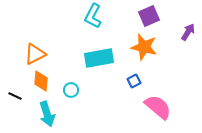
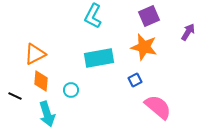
blue square: moved 1 px right, 1 px up
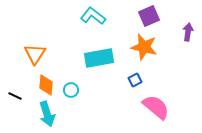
cyan L-shape: rotated 100 degrees clockwise
purple arrow: rotated 24 degrees counterclockwise
orange triangle: rotated 30 degrees counterclockwise
orange diamond: moved 5 px right, 4 px down
pink semicircle: moved 2 px left
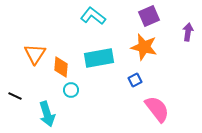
orange diamond: moved 15 px right, 18 px up
pink semicircle: moved 1 px right, 2 px down; rotated 12 degrees clockwise
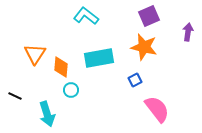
cyan L-shape: moved 7 px left
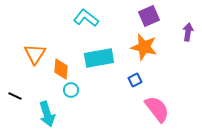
cyan L-shape: moved 2 px down
orange diamond: moved 2 px down
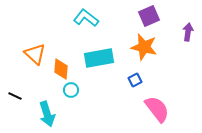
orange triangle: rotated 20 degrees counterclockwise
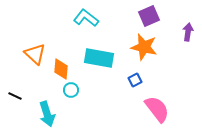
cyan rectangle: rotated 20 degrees clockwise
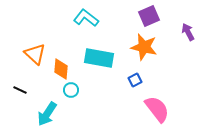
purple arrow: rotated 36 degrees counterclockwise
black line: moved 5 px right, 6 px up
cyan arrow: rotated 50 degrees clockwise
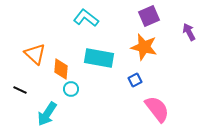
purple arrow: moved 1 px right
cyan circle: moved 1 px up
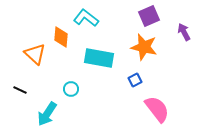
purple arrow: moved 5 px left
orange diamond: moved 32 px up
